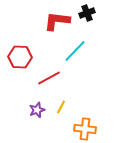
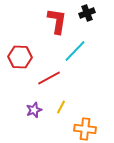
red L-shape: rotated 92 degrees clockwise
purple star: moved 3 px left
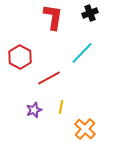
black cross: moved 3 px right
red L-shape: moved 4 px left, 4 px up
cyan line: moved 7 px right, 2 px down
red hexagon: rotated 25 degrees clockwise
yellow line: rotated 16 degrees counterclockwise
orange cross: rotated 35 degrees clockwise
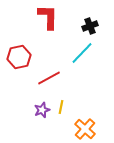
black cross: moved 13 px down
red L-shape: moved 5 px left; rotated 8 degrees counterclockwise
red hexagon: moved 1 px left; rotated 20 degrees clockwise
purple star: moved 8 px right
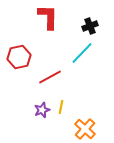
red line: moved 1 px right, 1 px up
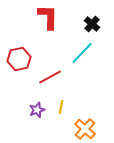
black cross: moved 2 px right, 2 px up; rotated 28 degrees counterclockwise
red hexagon: moved 2 px down
purple star: moved 5 px left
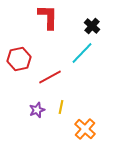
black cross: moved 2 px down
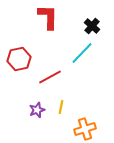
orange cross: rotated 30 degrees clockwise
